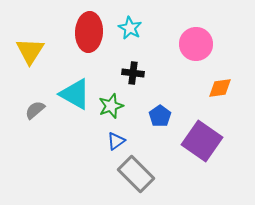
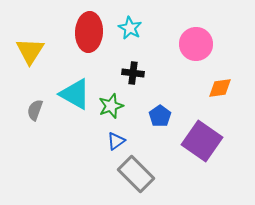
gray semicircle: rotated 30 degrees counterclockwise
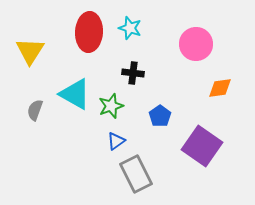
cyan star: rotated 10 degrees counterclockwise
purple square: moved 5 px down
gray rectangle: rotated 18 degrees clockwise
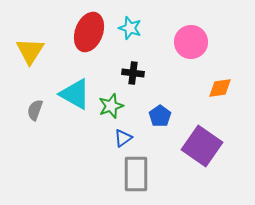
red ellipse: rotated 18 degrees clockwise
pink circle: moved 5 px left, 2 px up
blue triangle: moved 7 px right, 3 px up
gray rectangle: rotated 27 degrees clockwise
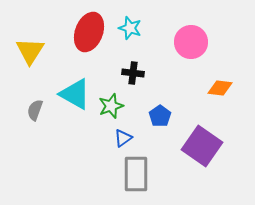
orange diamond: rotated 15 degrees clockwise
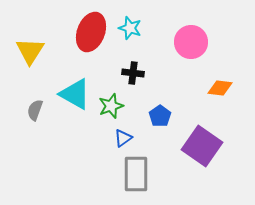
red ellipse: moved 2 px right
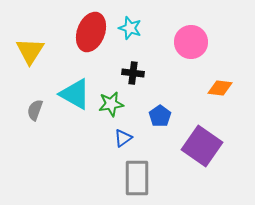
green star: moved 2 px up; rotated 10 degrees clockwise
gray rectangle: moved 1 px right, 4 px down
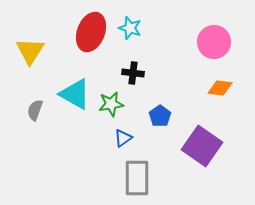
pink circle: moved 23 px right
